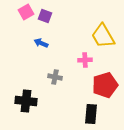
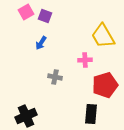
blue arrow: rotated 80 degrees counterclockwise
black cross: moved 15 px down; rotated 30 degrees counterclockwise
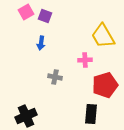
blue arrow: rotated 24 degrees counterclockwise
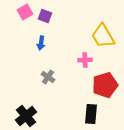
pink square: moved 1 px left
gray cross: moved 7 px left; rotated 24 degrees clockwise
black cross: rotated 15 degrees counterclockwise
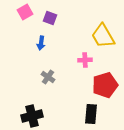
purple square: moved 5 px right, 2 px down
black cross: moved 6 px right; rotated 25 degrees clockwise
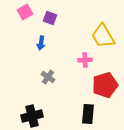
black rectangle: moved 3 px left
